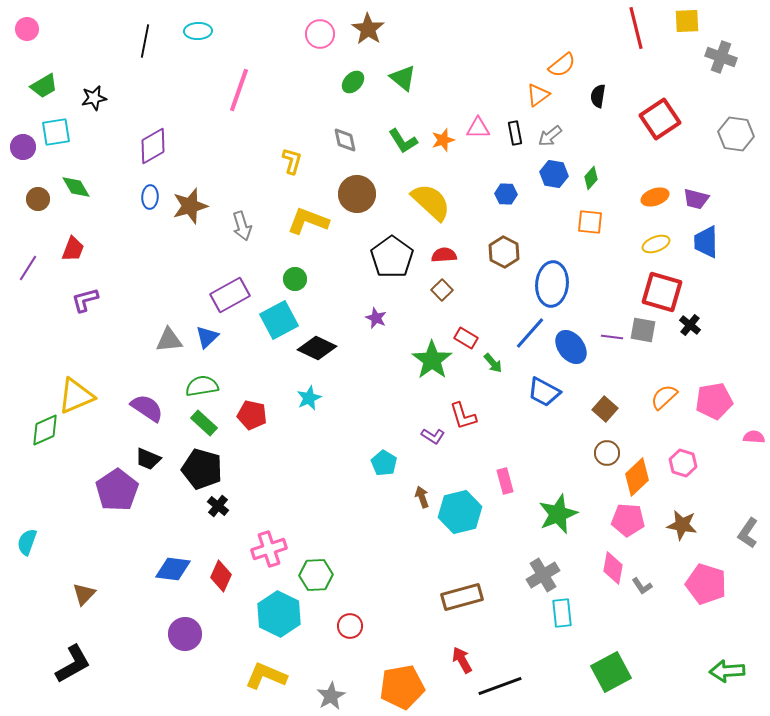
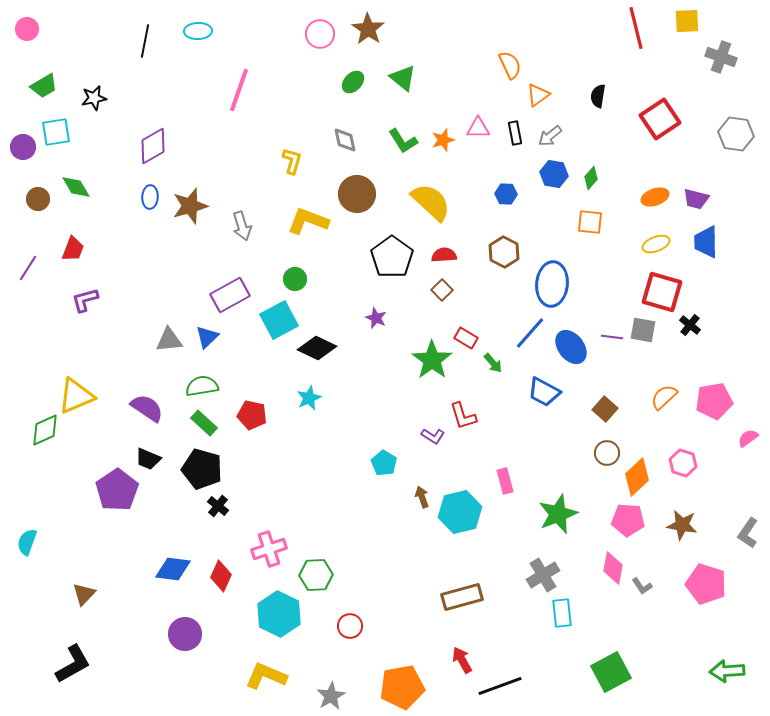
orange semicircle at (562, 65): moved 52 px left; rotated 76 degrees counterclockwise
pink semicircle at (754, 437): moved 6 px left, 1 px down; rotated 40 degrees counterclockwise
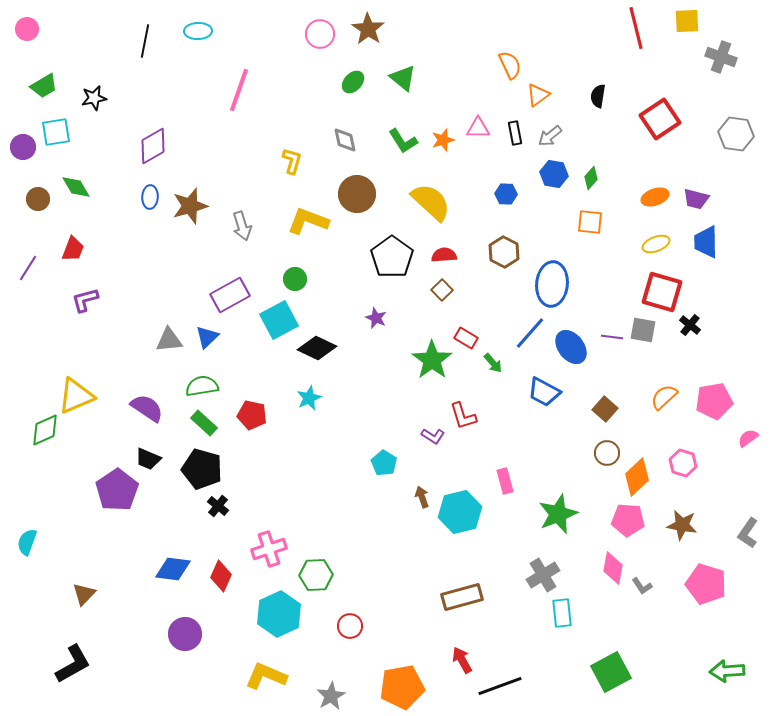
cyan hexagon at (279, 614): rotated 9 degrees clockwise
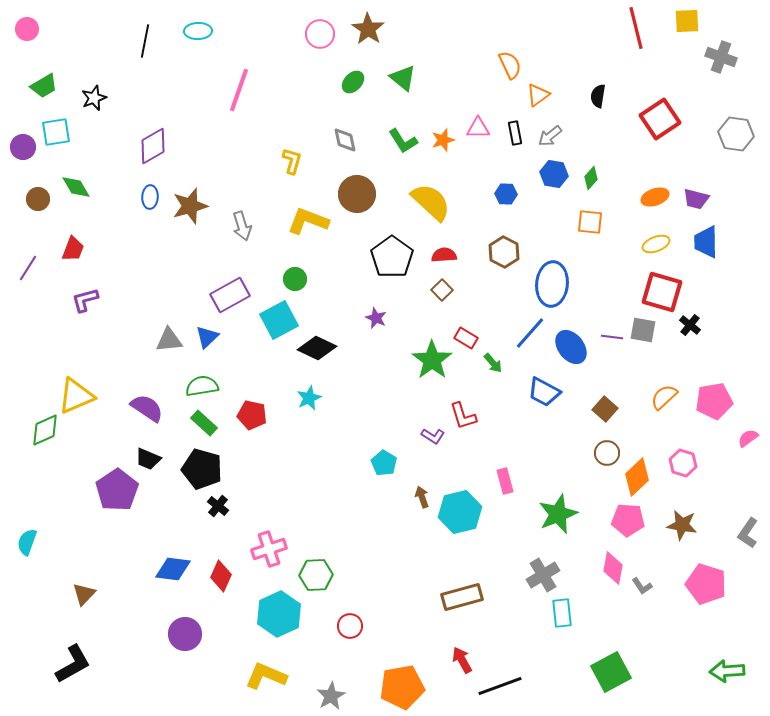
black star at (94, 98): rotated 10 degrees counterclockwise
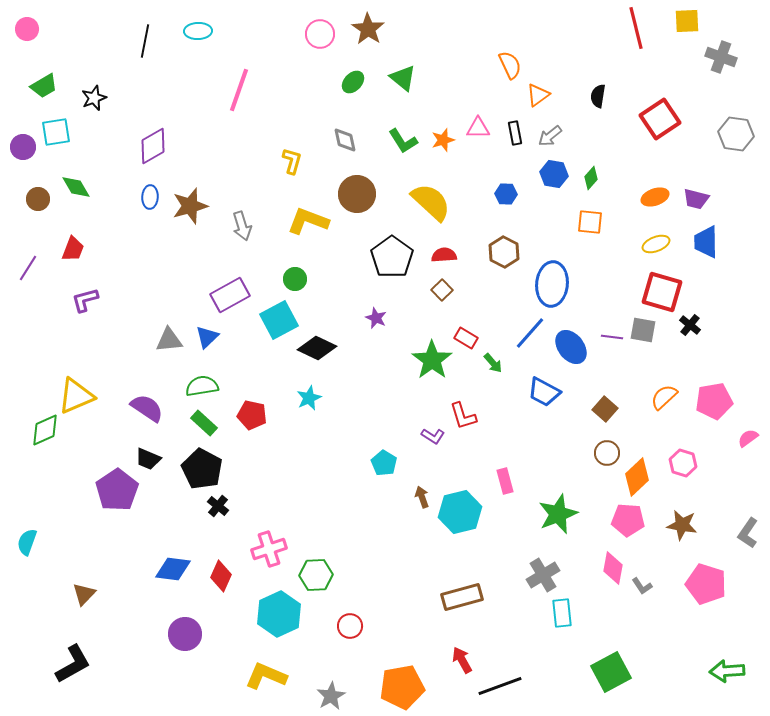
black pentagon at (202, 469): rotated 12 degrees clockwise
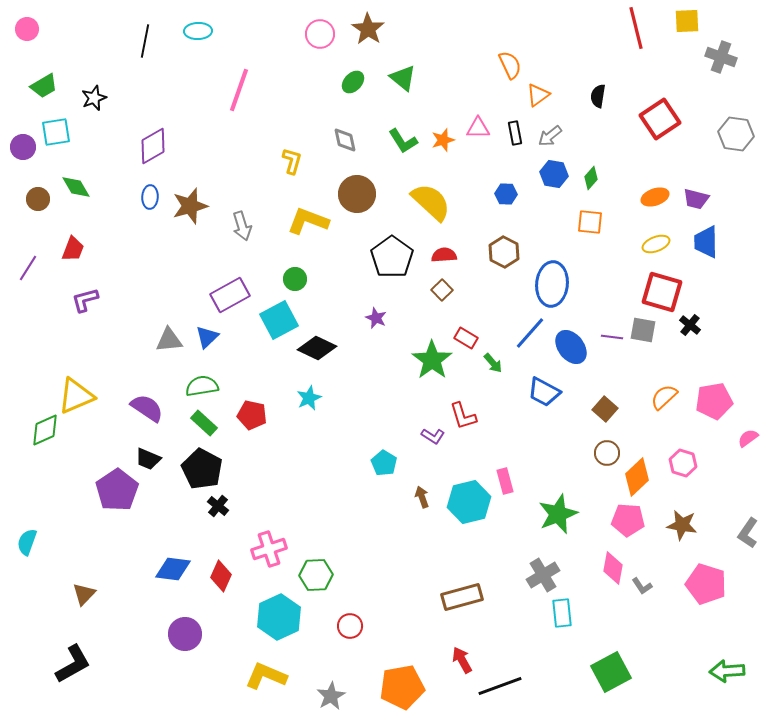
cyan hexagon at (460, 512): moved 9 px right, 10 px up
cyan hexagon at (279, 614): moved 3 px down
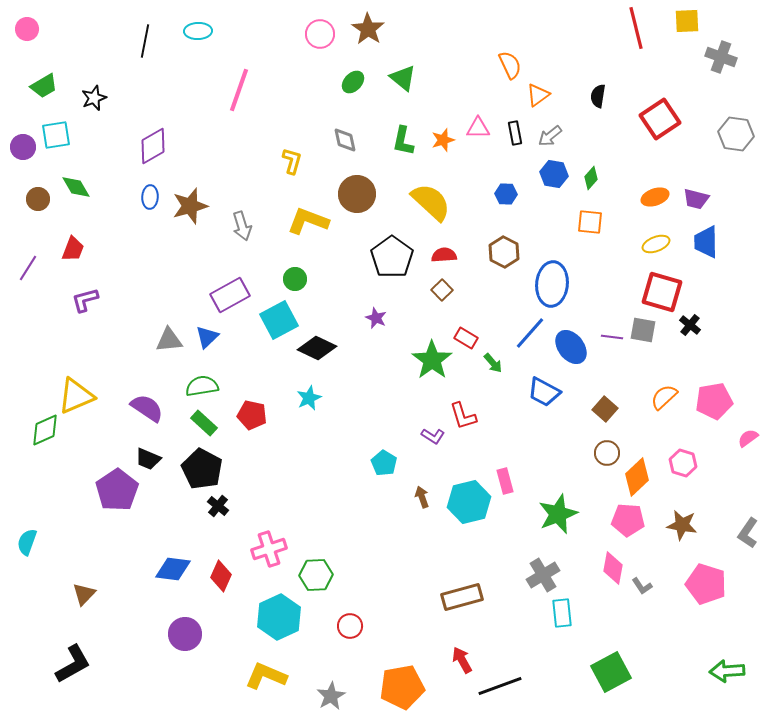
cyan square at (56, 132): moved 3 px down
green L-shape at (403, 141): rotated 44 degrees clockwise
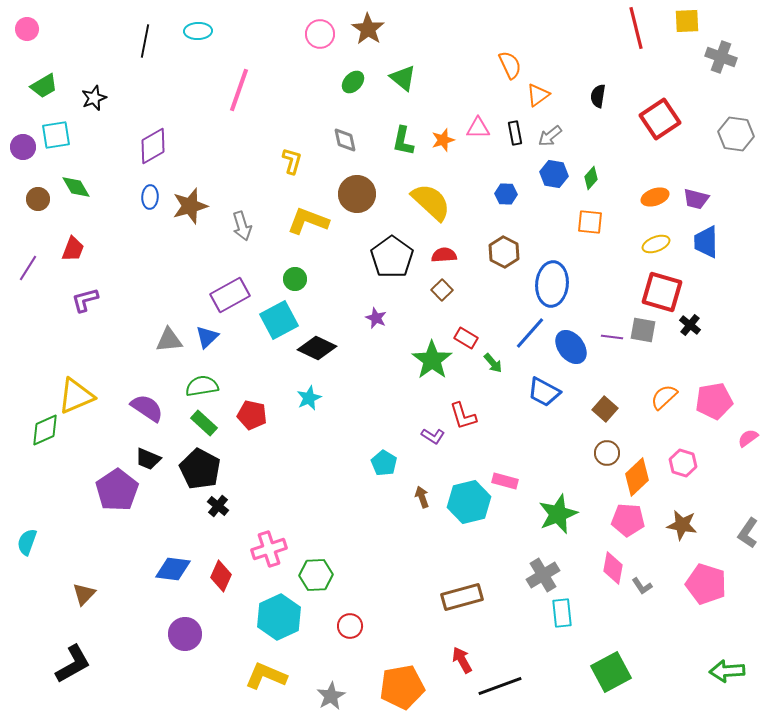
black pentagon at (202, 469): moved 2 px left
pink rectangle at (505, 481): rotated 60 degrees counterclockwise
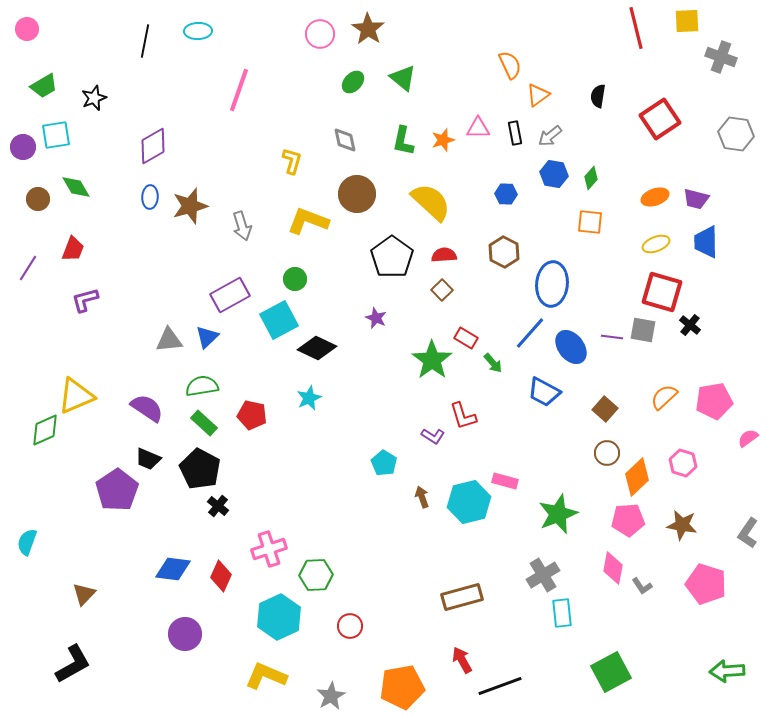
pink pentagon at (628, 520): rotated 8 degrees counterclockwise
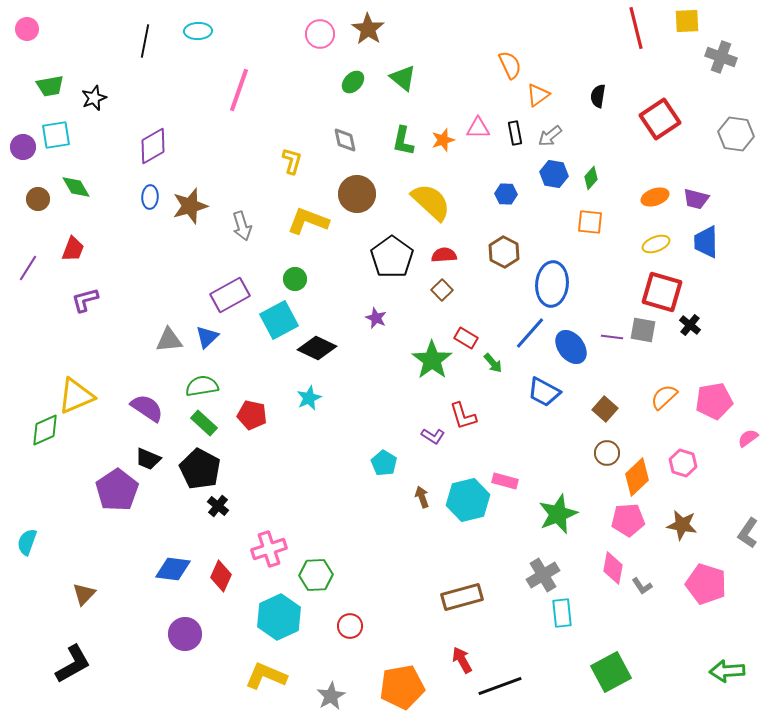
green trapezoid at (44, 86): moved 6 px right; rotated 20 degrees clockwise
cyan hexagon at (469, 502): moved 1 px left, 2 px up
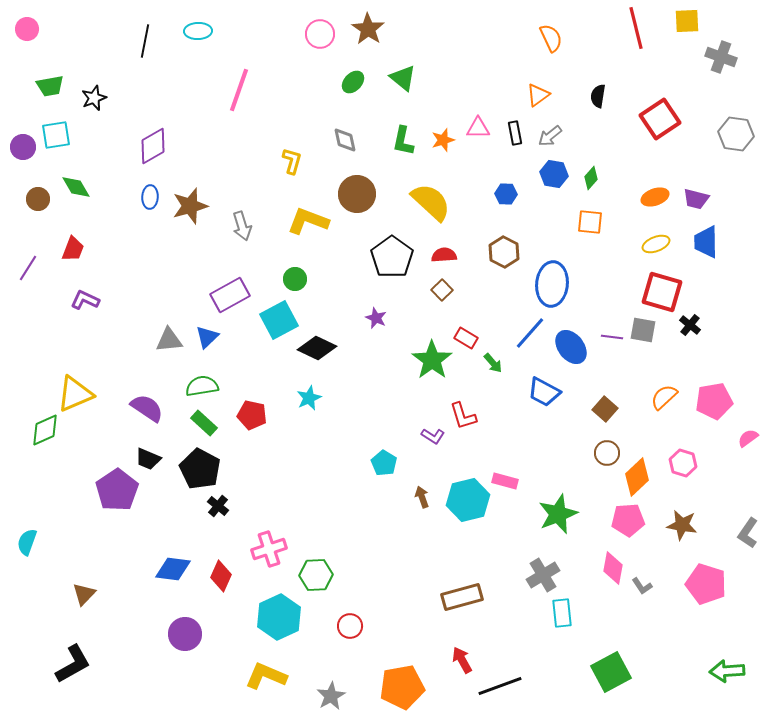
orange semicircle at (510, 65): moved 41 px right, 27 px up
purple L-shape at (85, 300): rotated 40 degrees clockwise
yellow triangle at (76, 396): moved 1 px left, 2 px up
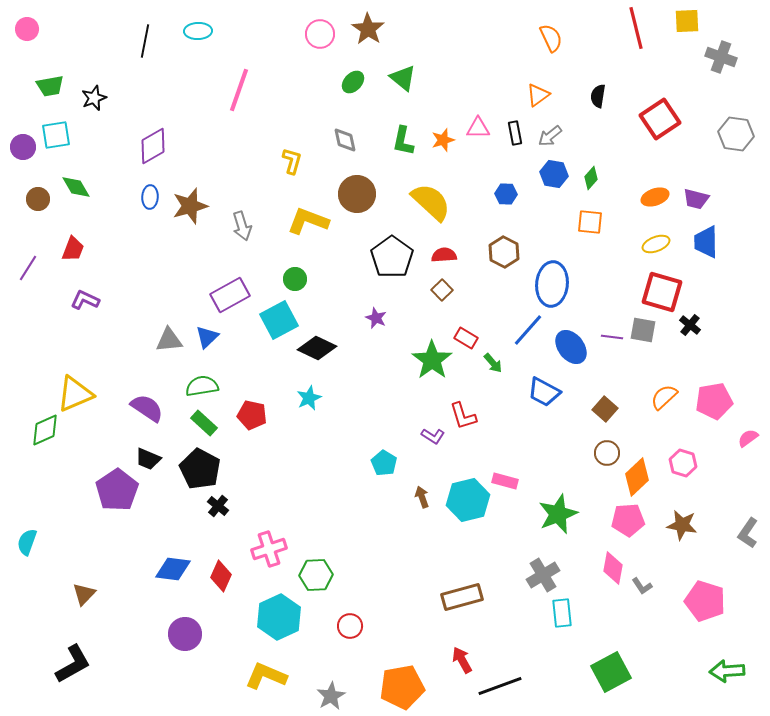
blue line at (530, 333): moved 2 px left, 3 px up
pink pentagon at (706, 584): moved 1 px left, 17 px down
